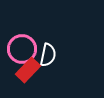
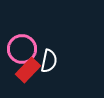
white semicircle: moved 1 px right, 6 px down
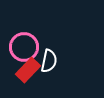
pink circle: moved 2 px right, 2 px up
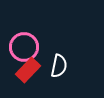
white semicircle: moved 10 px right, 5 px down
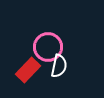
pink circle: moved 24 px right
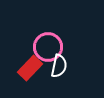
red rectangle: moved 2 px right, 2 px up
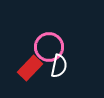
pink circle: moved 1 px right
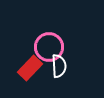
white semicircle: rotated 15 degrees counterclockwise
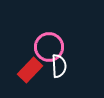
red rectangle: moved 2 px down
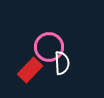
white semicircle: moved 3 px right, 3 px up
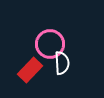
pink circle: moved 1 px right, 3 px up
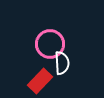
red rectangle: moved 10 px right, 11 px down
